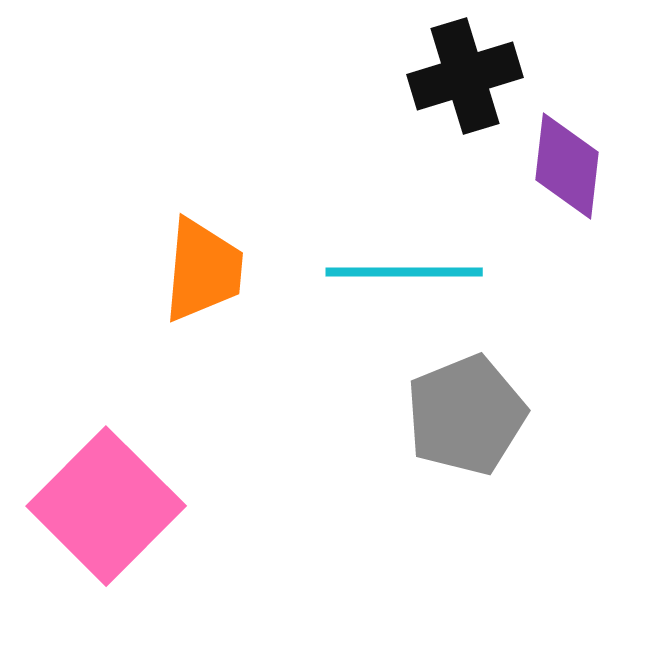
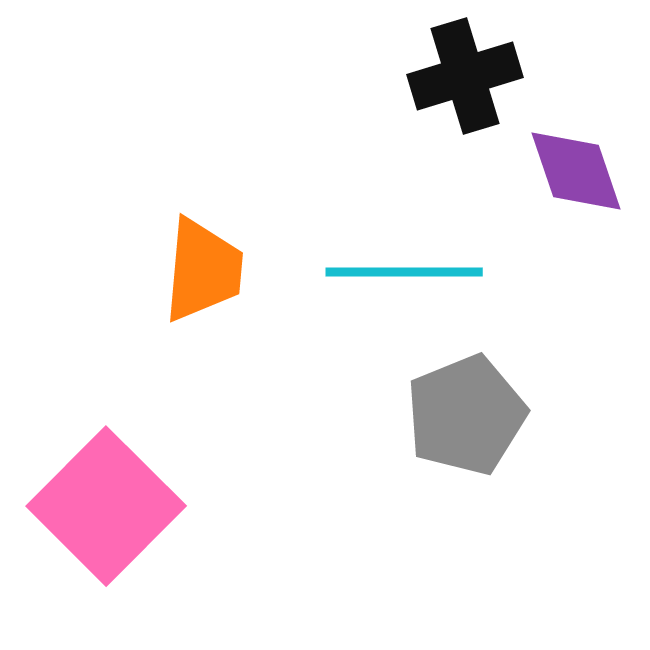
purple diamond: moved 9 px right, 5 px down; rotated 25 degrees counterclockwise
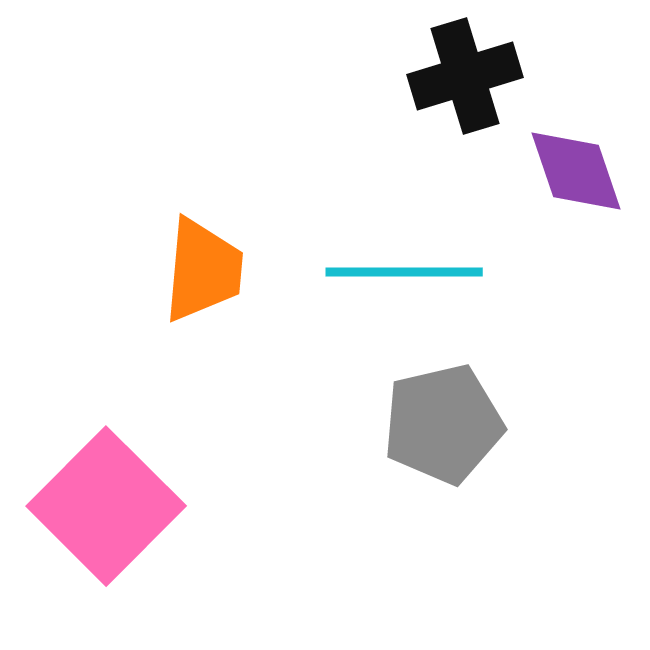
gray pentagon: moved 23 px left, 9 px down; rotated 9 degrees clockwise
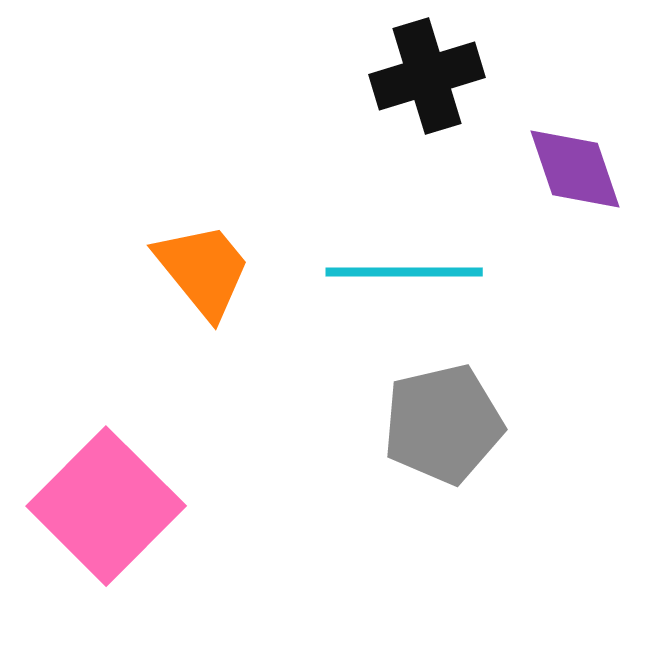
black cross: moved 38 px left
purple diamond: moved 1 px left, 2 px up
orange trapezoid: rotated 44 degrees counterclockwise
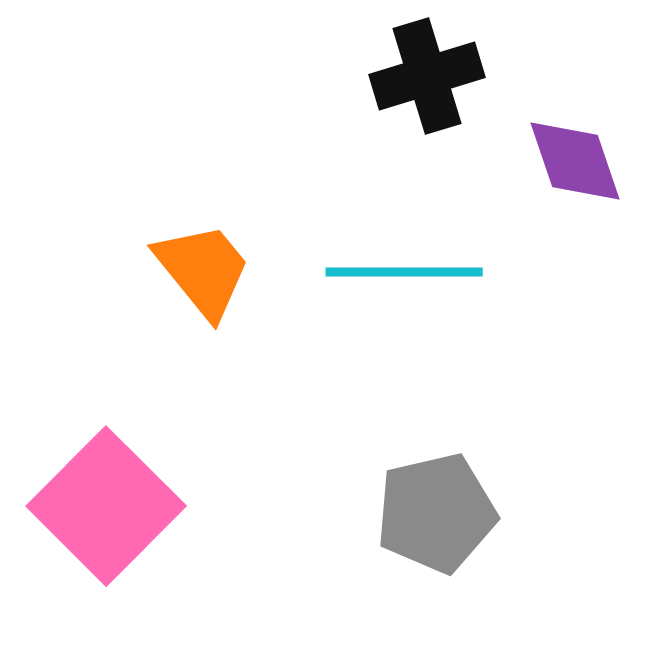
purple diamond: moved 8 px up
gray pentagon: moved 7 px left, 89 px down
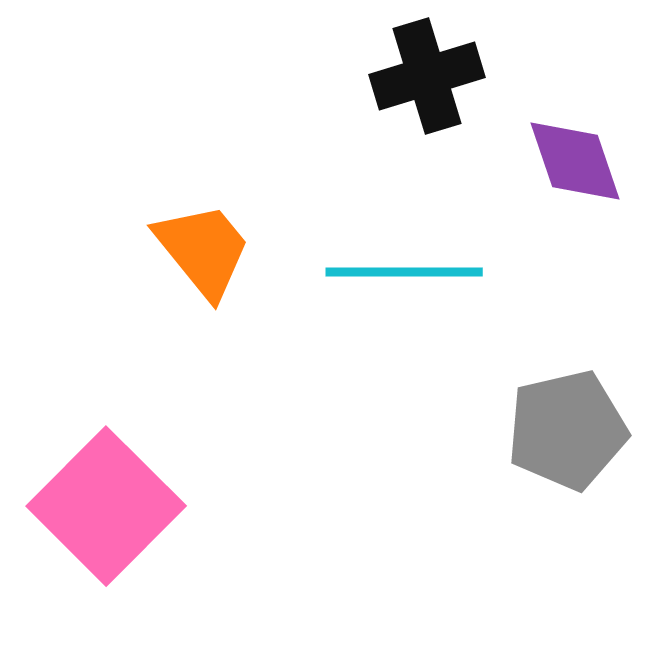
orange trapezoid: moved 20 px up
gray pentagon: moved 131 px right, 83 px up
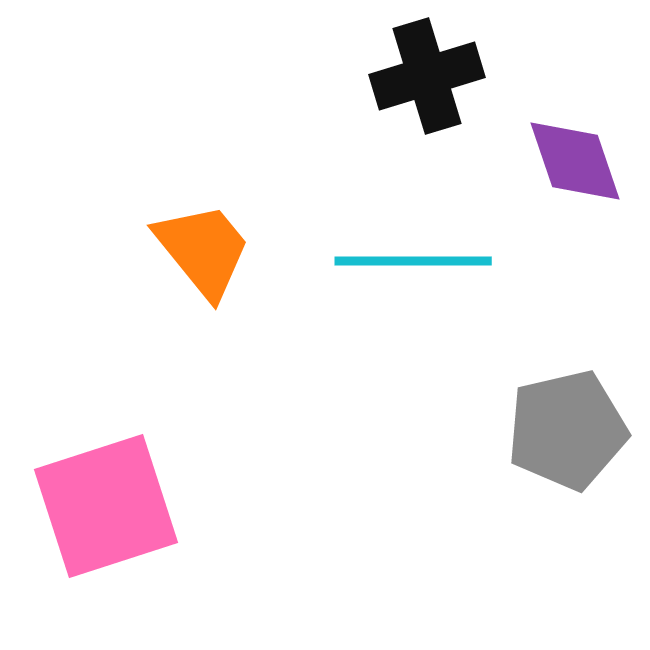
cyan line: moved 9 px right, 11 px up
pink square: rotated 27 degrees clockwise
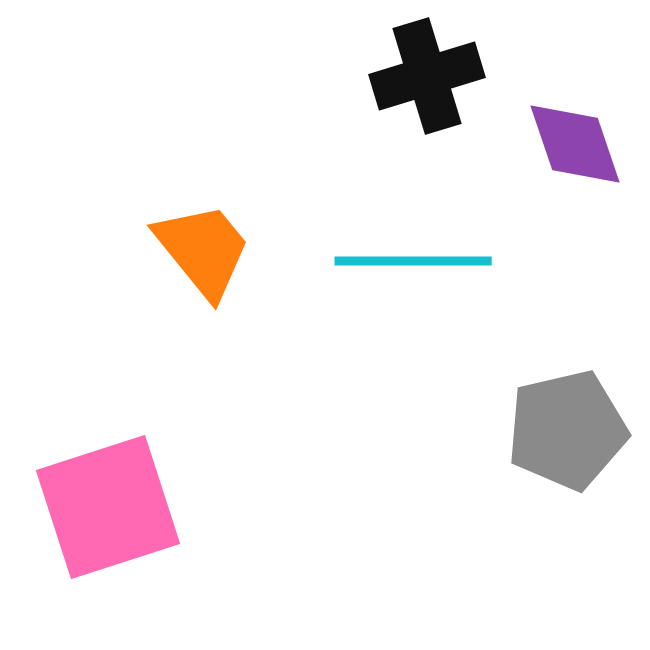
purple diamond: moved 17 px up
pink square: moved 2 px right, 1 px down
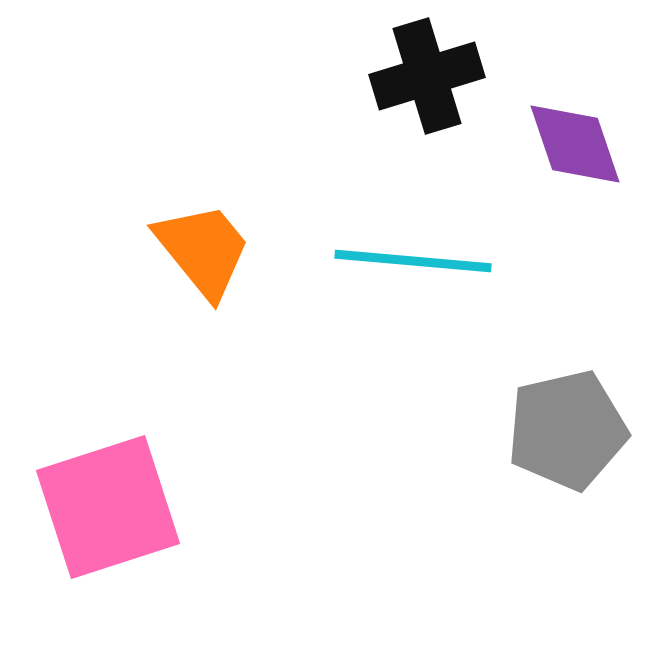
cyan line: rotated 5 degrees clockwise
